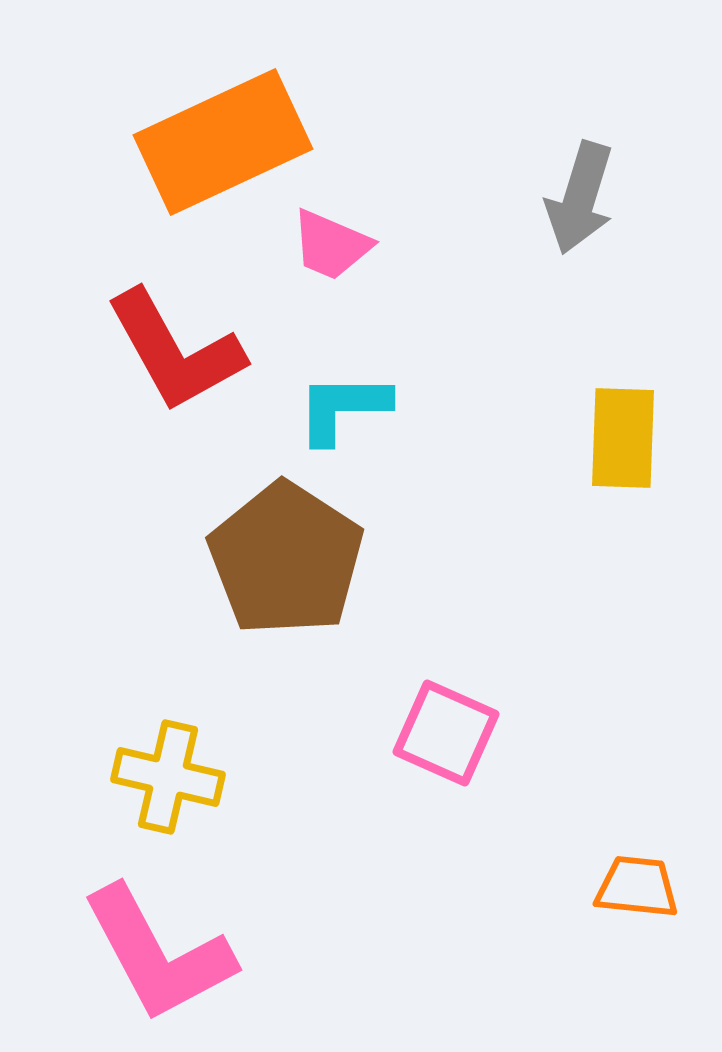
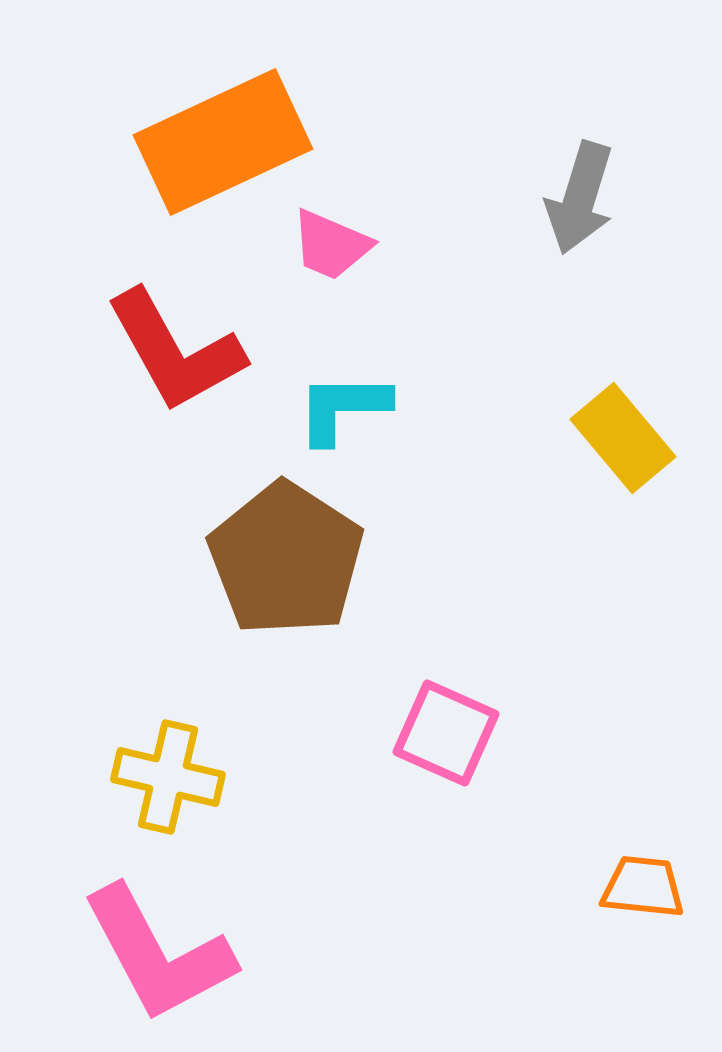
yellow rectangle: rotated 42 degrees counterclockwise
orange trapezoid: moved 6 px right
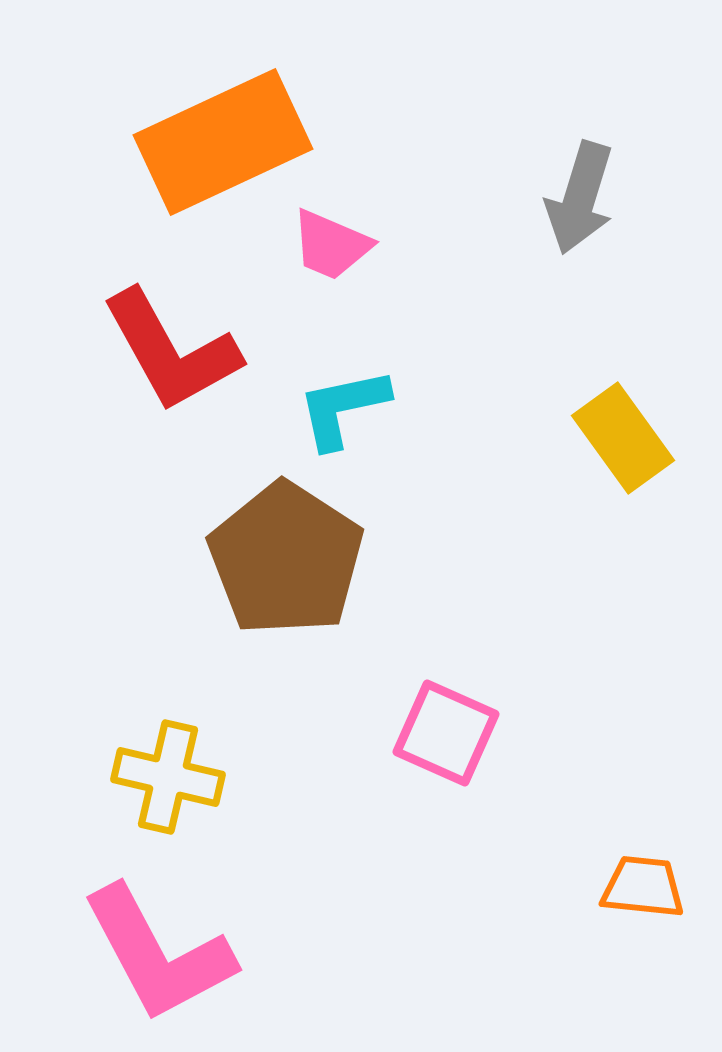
red L-shape: moved 4 px left
cyan L-shape: rotated 12 degrees counterclockwise
yellow rectangle: rotated 4 degrees clockwise
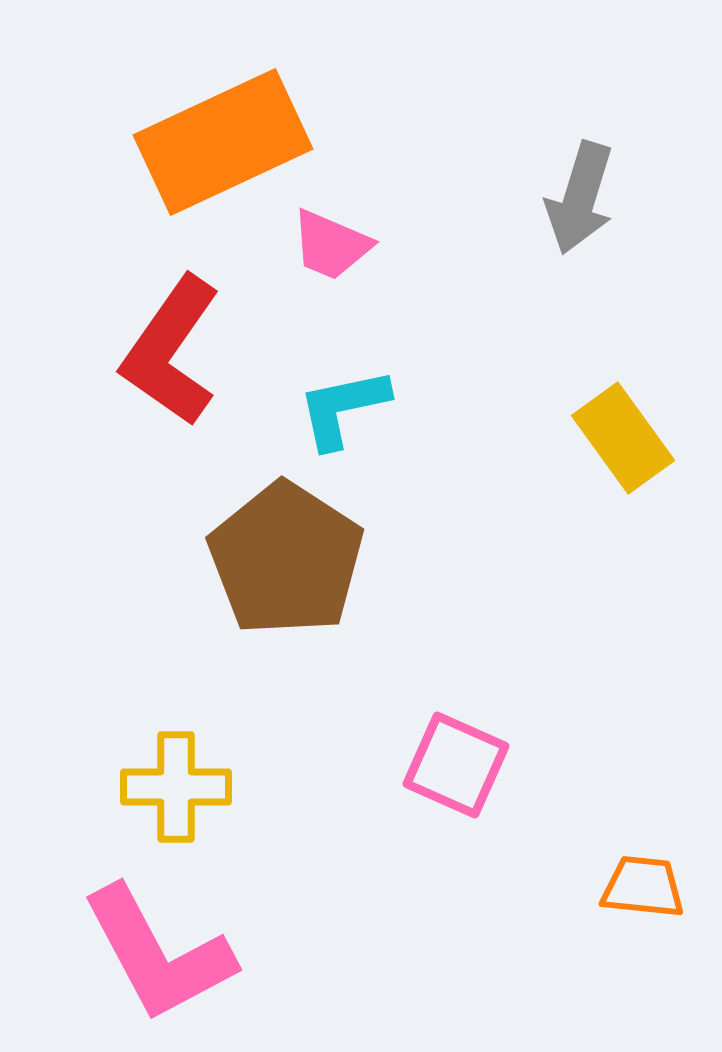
red L-shape: rotated 64 degrees clockwise
pink square: moved 10 px right, 32 px down
yellow cross: moved 8 px right, 10 px down; rotated 13 degrees counterclockwise
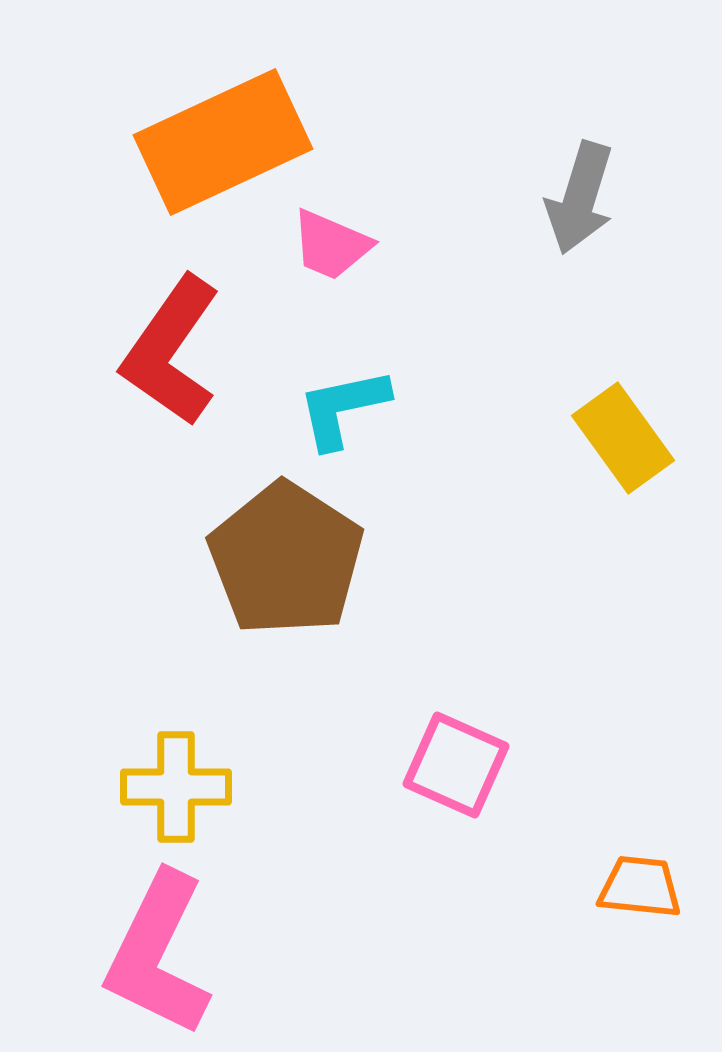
orange trapezoid: moved 3 px left
pink L-shape: rotated 54 degrees clockwise
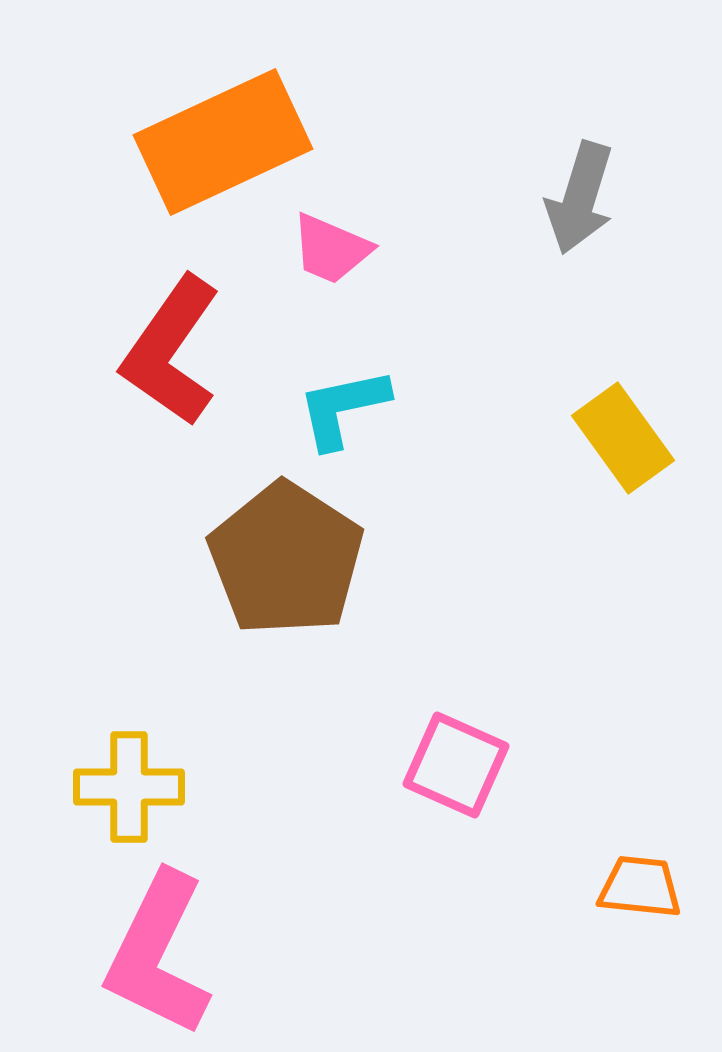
pink trapezoid: moved 4 px down
yellow cross: moved 47 px left
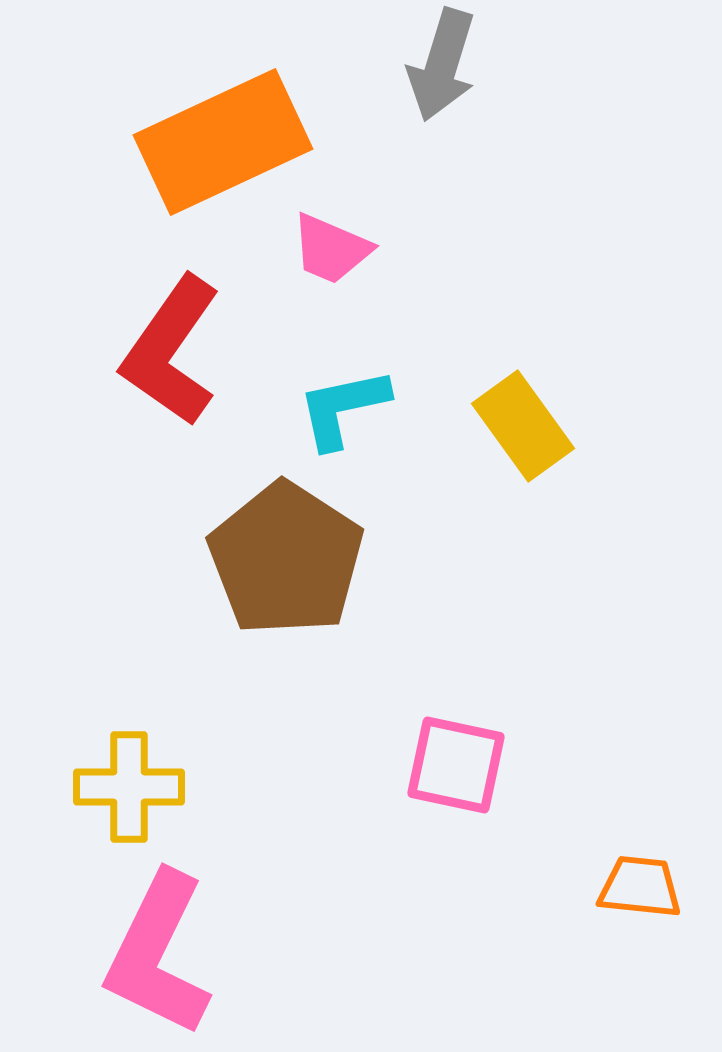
gray arrow: moved 138 px left, 133 px up
yellow rectangle: moved 100 px left, 12 px up
pink square: rotated 12 degrees counterclockwise
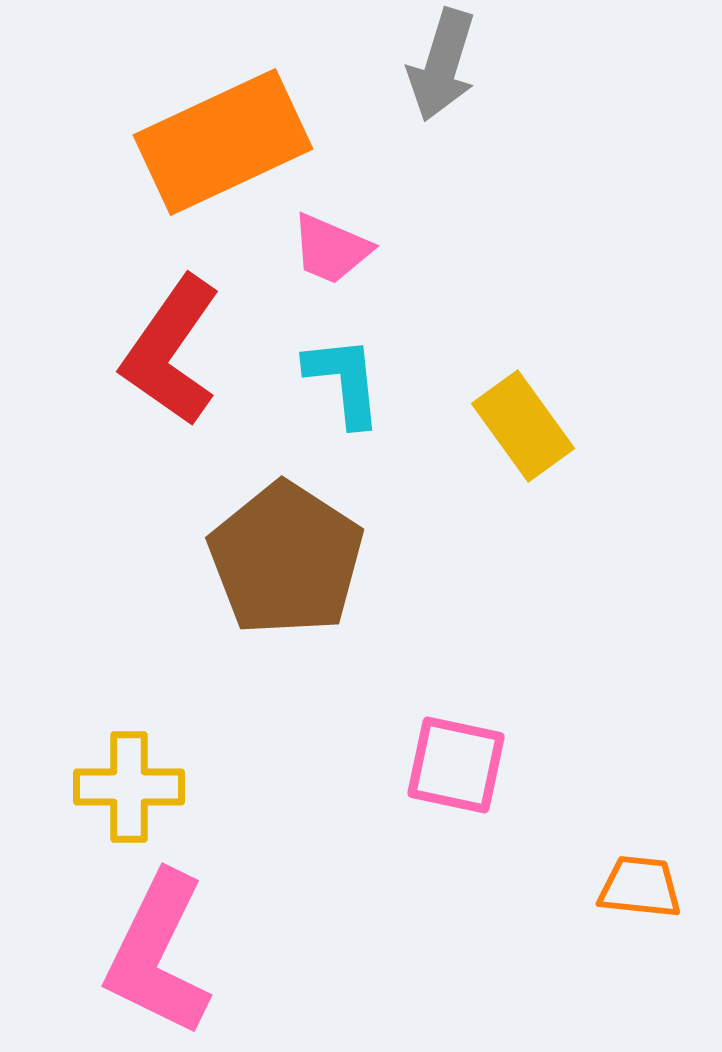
cyan L-shape: moved 1 px right, 27 px up; rotated 96 degrees clockwise
